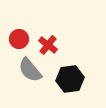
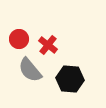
black hexagon: rotated 12 degrees clockwise
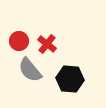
red circle: moved 2 px down
red cross: moved 1 px left, 1 px up
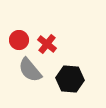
red circle: moved 1 px up
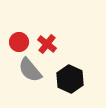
red circle: moved 2 px down
black hexagon: rotated 20 degrees clockwise
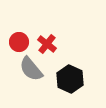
gray semicircle: moved 1 px right, 1 px up
